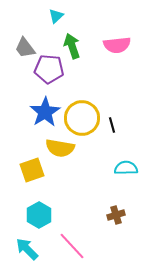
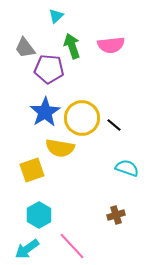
pink semicircle: moved 6 px left
black line: moved 2 px right; rotated 35 degrees counterclockwise
cyan semicircle: moved 1 px right; rotated 20 degrees clockwise
cyan arrow: rotated 80 degrees counterclockwise
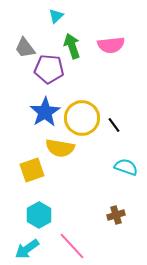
black line: rotated 14 degrees clockwise
cyan semicircle: moved 1 px left, 1 px up
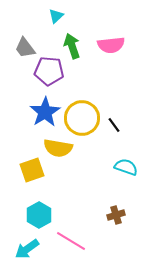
purple pentagon: moved 2 px down
yellow semicircle: moved 2 px left
pink line: moved 1 px left, 5 px up; rotated 16 degrees counterclockwise
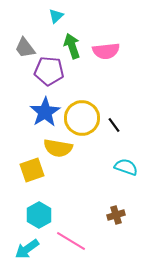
pink semicircle: moved 5 px left, 6 px down
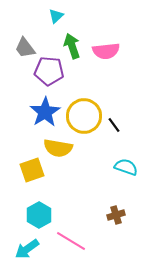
yellow circle: moved 2 px right, 2 px up
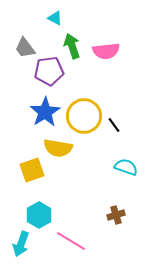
cyan triangle: moved 1 px left, 2 px down; rotated 49 degrees counterclockwise
purple pentagon: rotated 12 degrees counterclockwise
cyan arrow: moved 6 px left, 5 px up; rotated 35 degrees counterclockwise
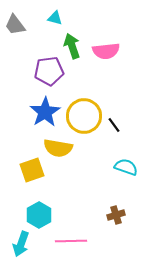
cyan triangle: rotated 14 degrees counterclockwise
gray trapezoid: moved 10 px left, 23 px up
pink line: rotated 32 degrees counterclockwise
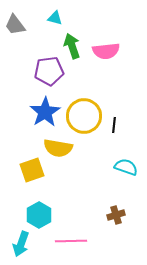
black line: rotated 42 degrees clockwise
